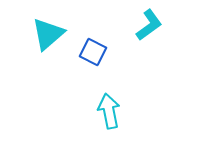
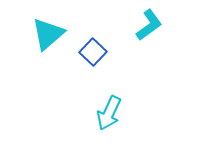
blue square: rotated 16 degrees clockwise
cyan arrow: moved 2 px down; rotated 144 degrees counterclockwise
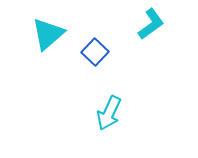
cyan L-shape: moved 2 px right, 1 px up
blue square: moved 2 px right
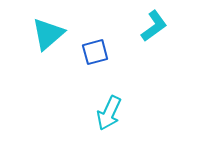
cyan L-shape: moved 3 px right, 2 px down
blue square: rotated 32 degrees clockwise
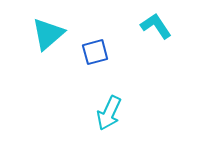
cyan L-shape: moved 2 px right; rotated 88 degrees counterclockwise
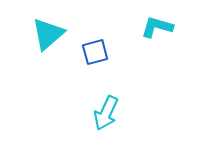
cyan L-shape: moved 1 px right, 1 px down; rotated 40 degrees counterclockwise
cyan arrow: moved 3 px left
